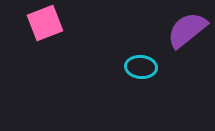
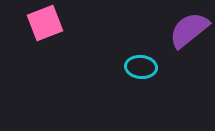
purple semicircle: moved 2 px right
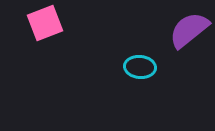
cyan ellipse: moved 1 px left
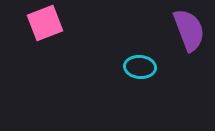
purple semicircle: rotated 108 degrees clockwise
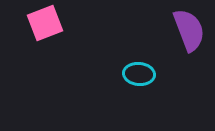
cyan ellipse: moved 1 px left, 7 px down
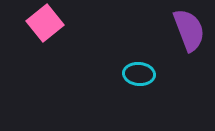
pink square: rotated 18 degrees counterclockwise
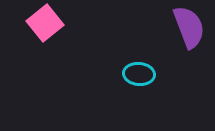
purple semicircle: moved 3 px up
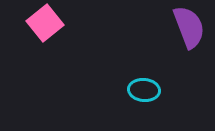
cyan ellipse: moved 5 px right, 16 px down
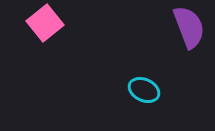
cyan ellipse: rotated 20 degrees clockwise
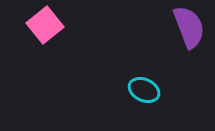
pink square: moved 2 px down
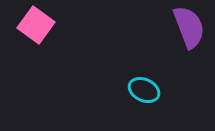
pink square: moved 9 px left; rotated 15 degrees counterclockwise
